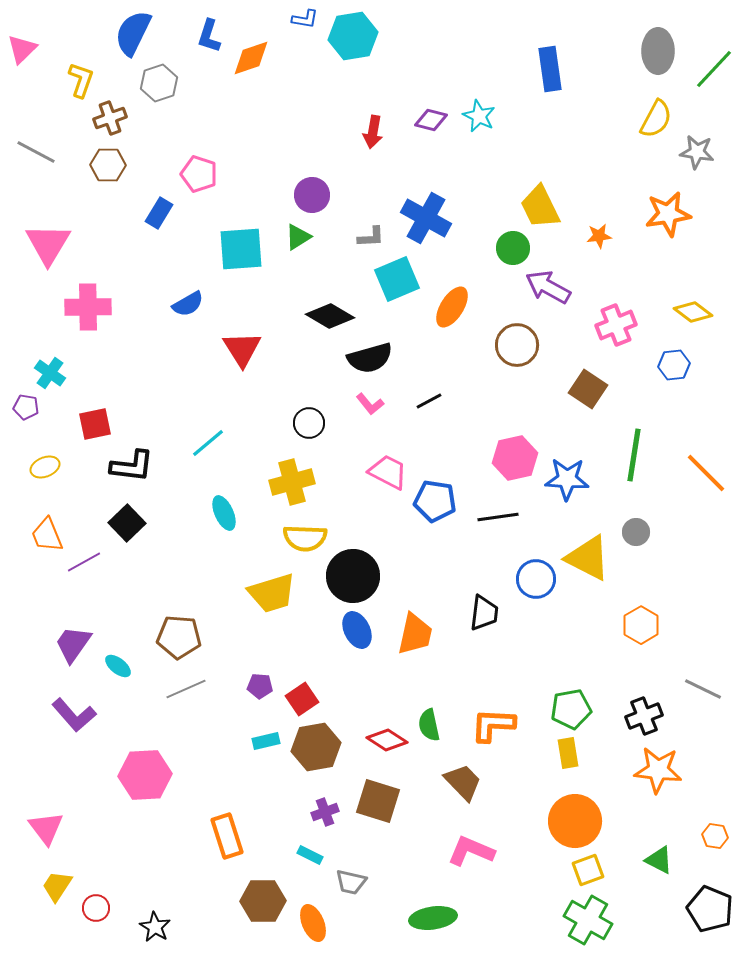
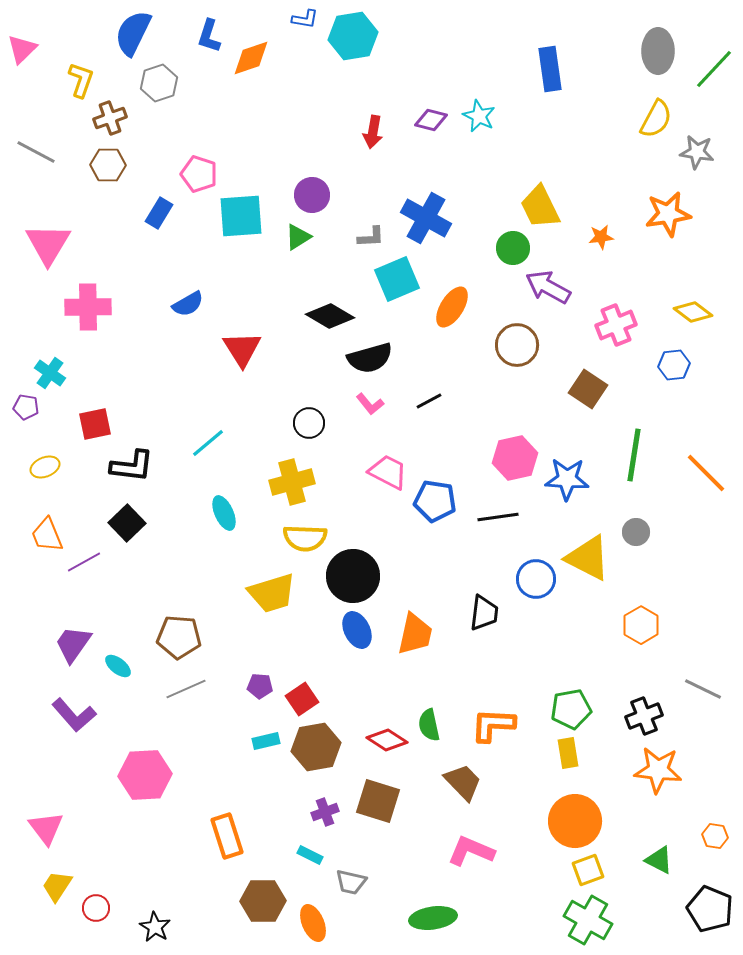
orange star at (599, 236): moved 2 px right, 1 px down
cyan square at (241, 249): moved 33 px up
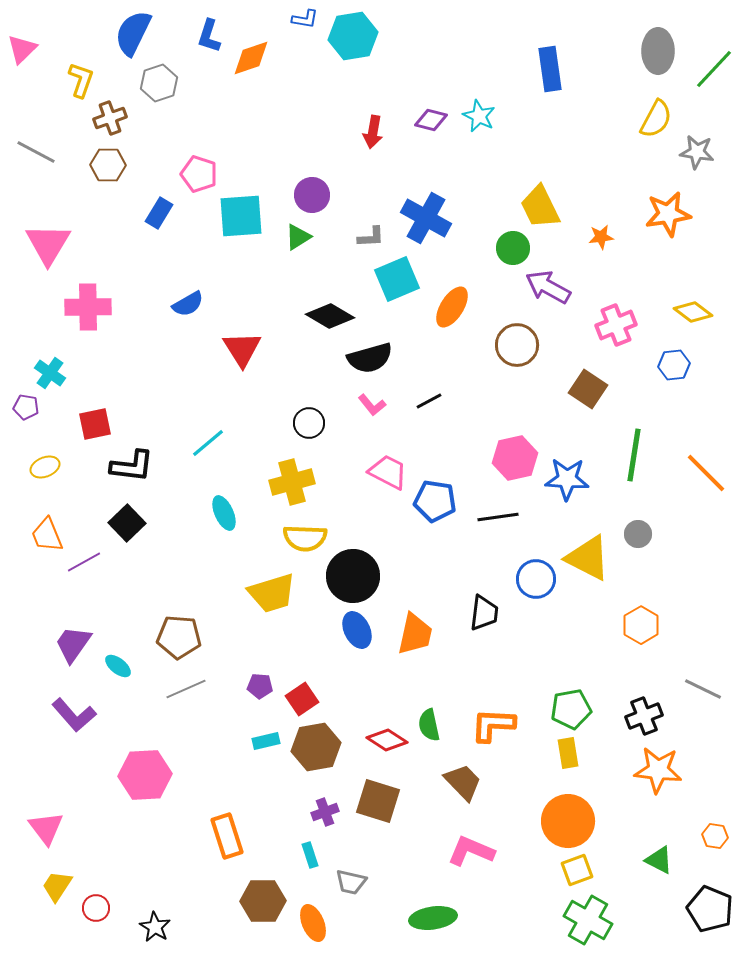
pink L-shape at (370, 404): moved 2 px right, 1 px down
gray circle at (636, 532): moved 2 px right, 2 px down
orange circle at (575, 821): moved 7 px left
cyan rectangle at (310, 855): rotated 45 degrees clockwise
yellow square at (588, 870): moved 11 px left
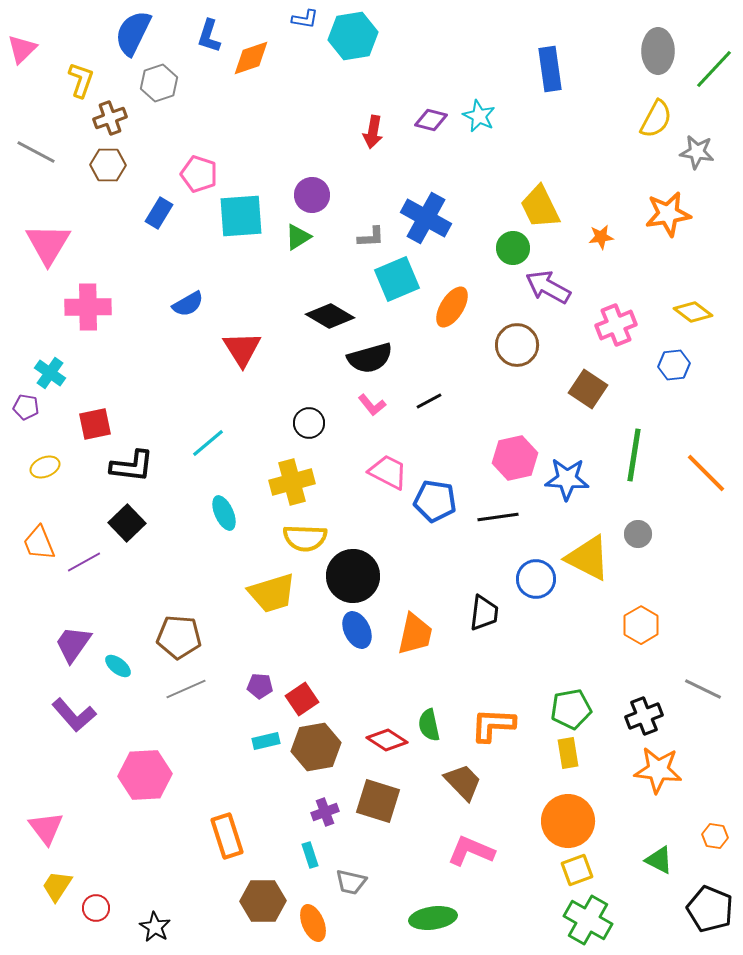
orange trapezoid at (47, 535): moved 8 px left, 8 px down
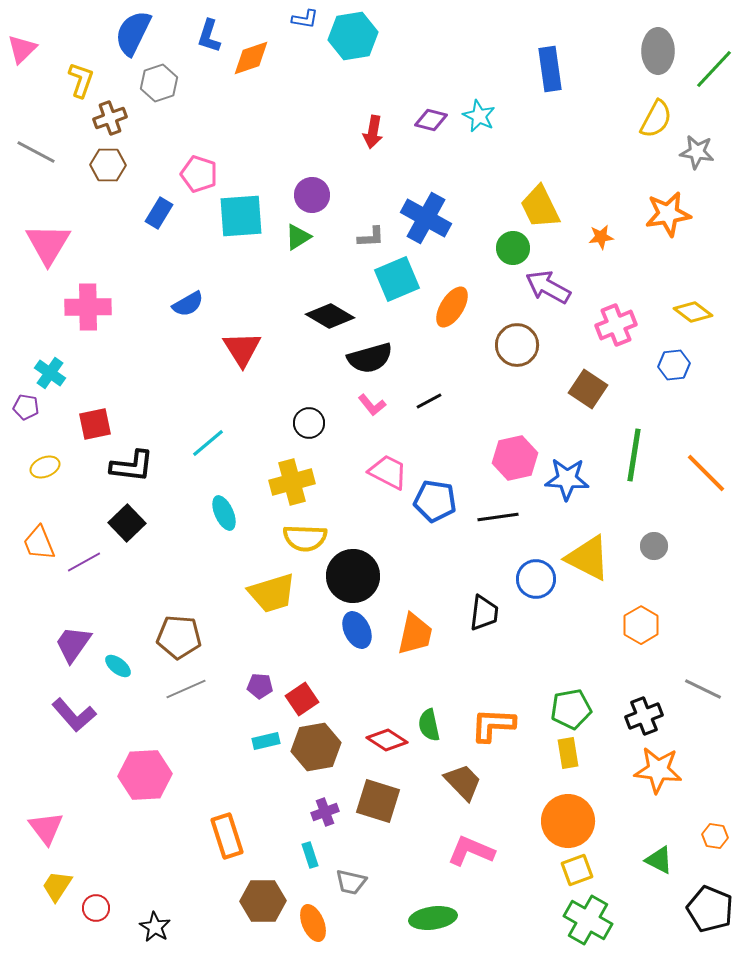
gray circle at (638, 534): moved 16 px right, 12 px down
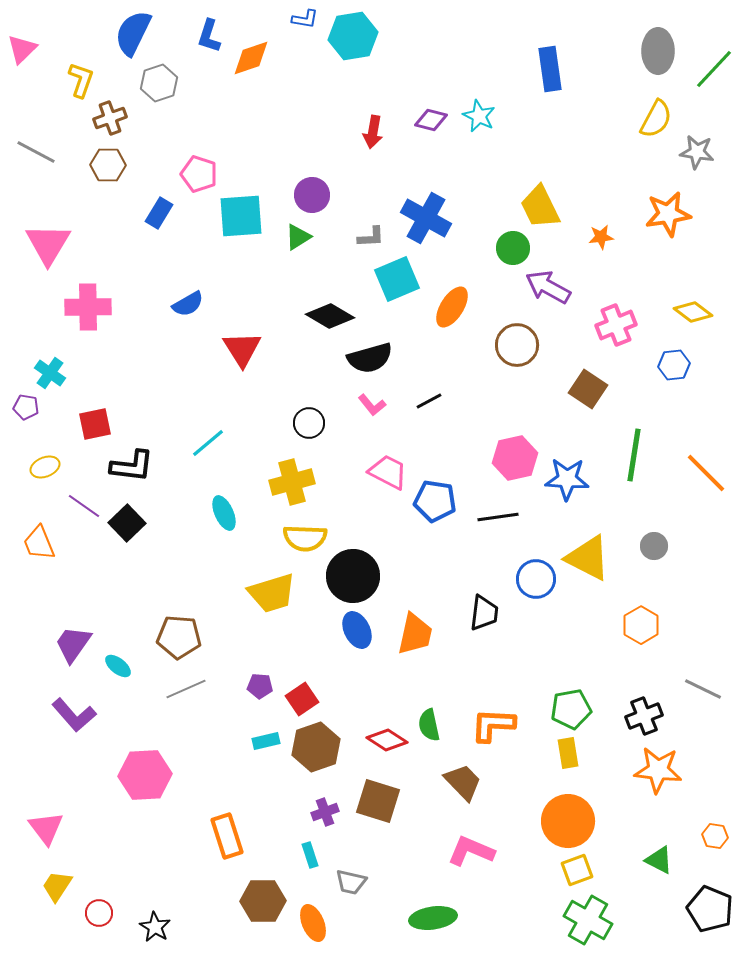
purple line at (84, 562): moved 56 px up; rotated 64 degrees clockwise
brown hexagon at (316, 747): rotated 9 degrees counterclockwise
red circle at (96, 908): moved 3 px right, 5 px down
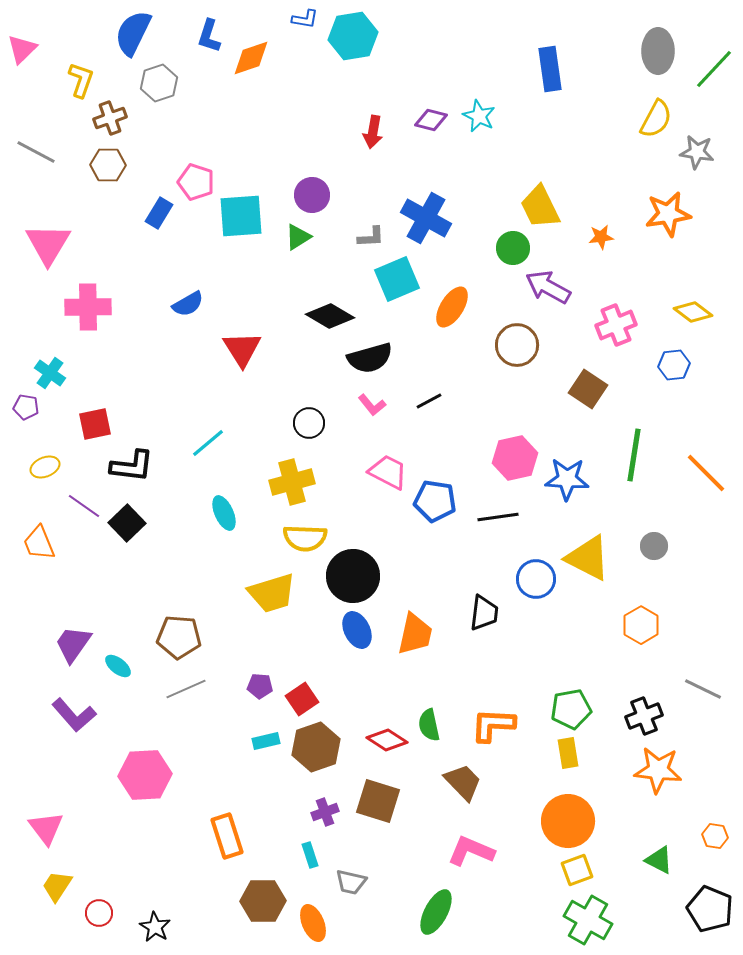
pink pentagon at (199, 174): moved 3 px left, 8 px down
green ellipse at (433, 918): moved 3 px right, 6 px up; rotated 54 degrees counterclockwise
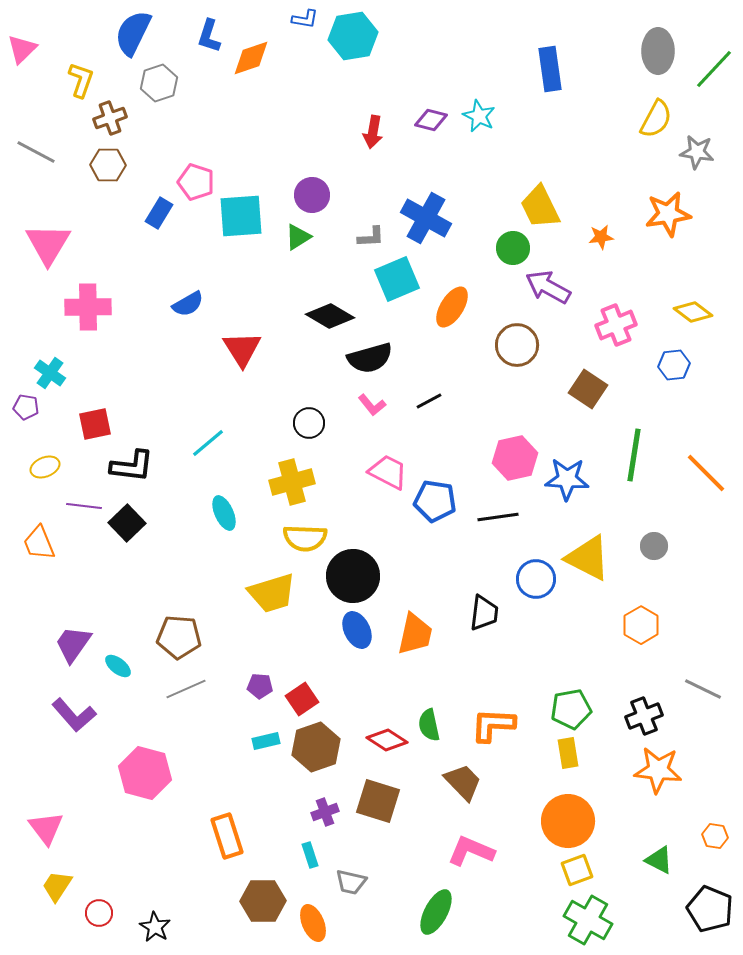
purple line at (84, 506): rotated 28 degrees counterclockwise
pink hexagon at (145, 775): moved 2 px up; rotated 18 degrees clockwise
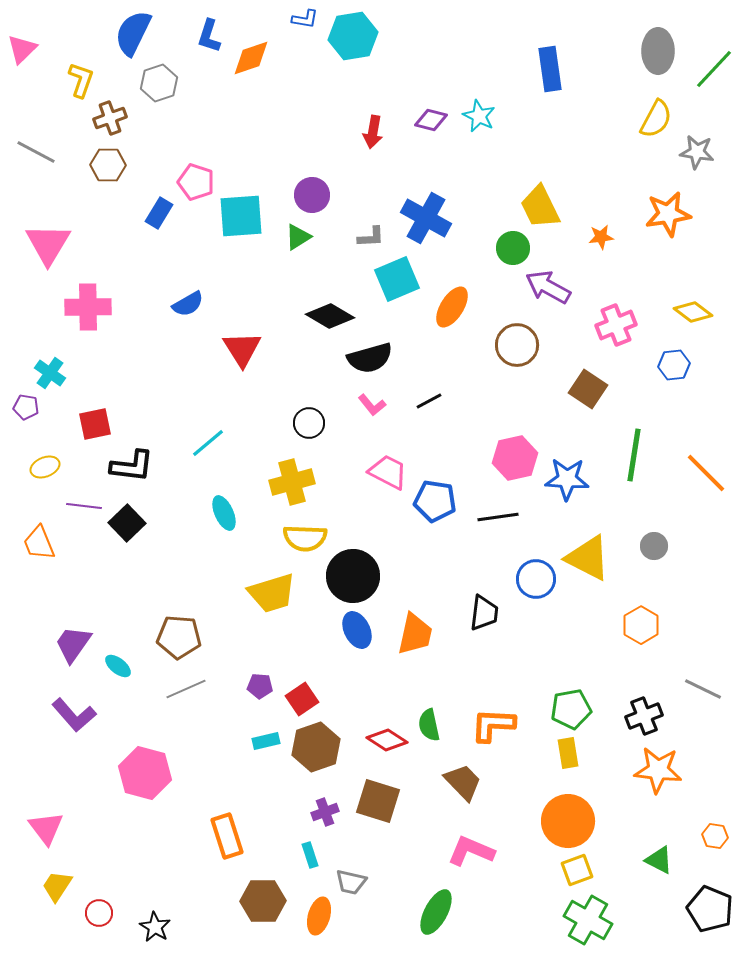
orange ellipse at (313, 923): moved 6 px right, 7 px up; rotated 39 degrees clockwise
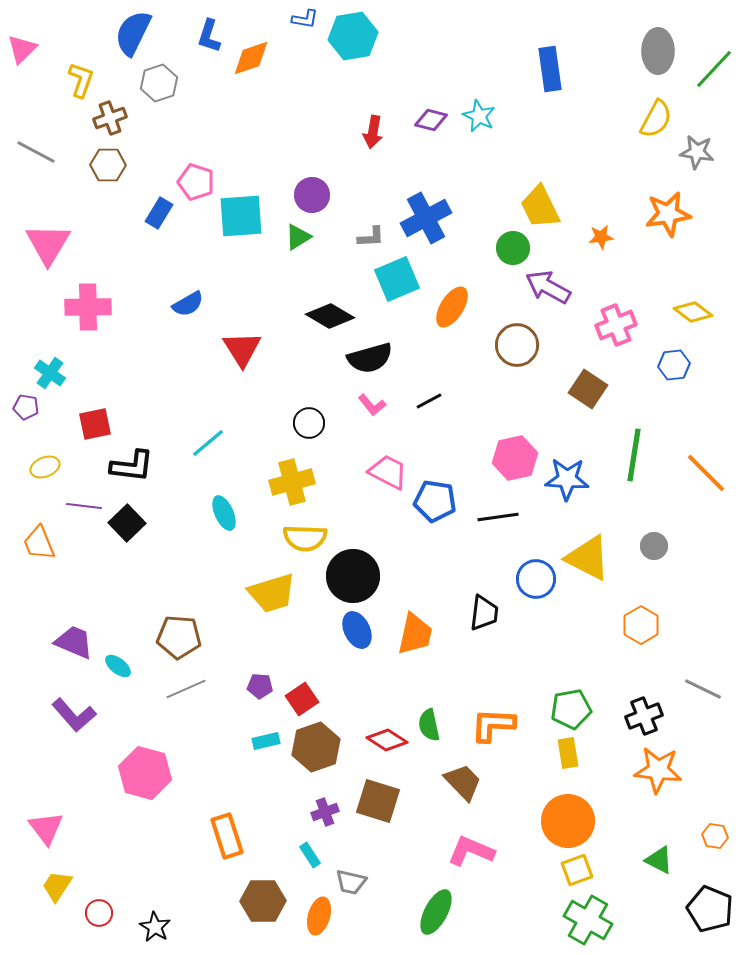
blue cross at (426, 218): rotated 33 degrees clockwise
purple trapezoid at (73, 644): moved 1 px right, 2 px up; rotated 78 degrees clockwise
cyan rectangle at (310, 855): rotated 15 degrees counterclockwise
